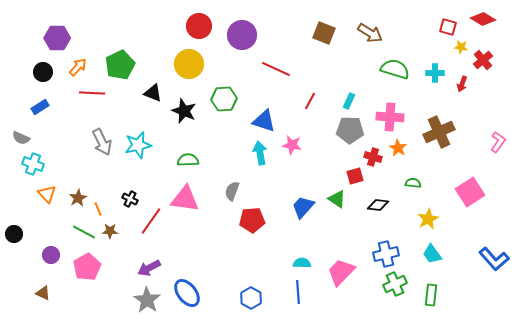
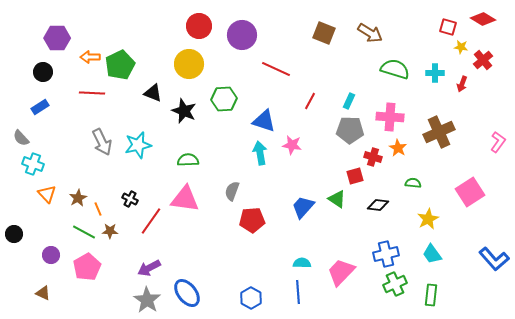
orange arrow at (78, 67): moved 12 px right, 10 px up; rotated 132 degrees counterclockwise
gray semicircle at (21, 138): rotated 24 degrees clockwise
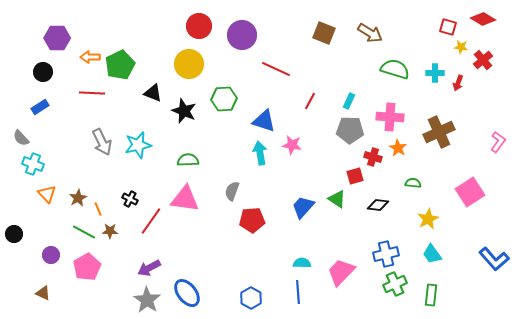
red arrow at (462, 84): moved 4 px left, 1 px up
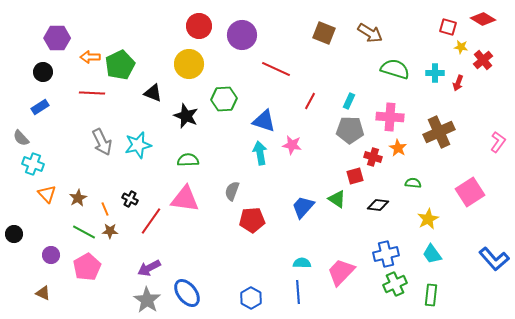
black star at (184, 111): moved 2 px right, 5 px down
orange line at (98, 209): moved 7 px right
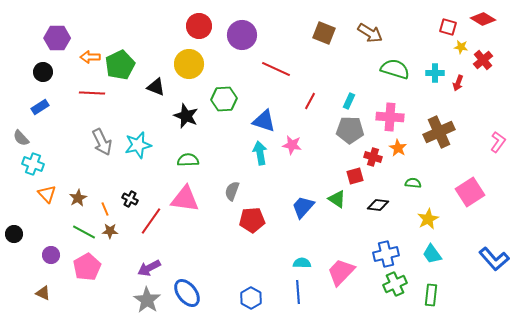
black triangle at (153, 93): moved 3 px right, 6 px up
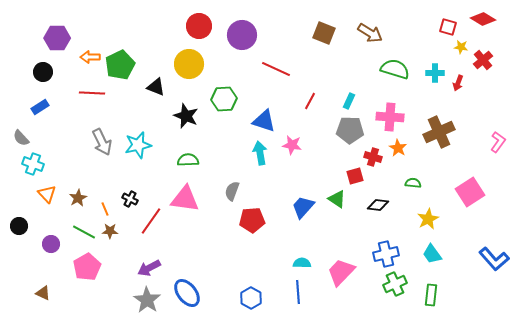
black circle at (14, 234): moved 5 px right, 8 px up
purple circle at (51, 255): moved 11 px up
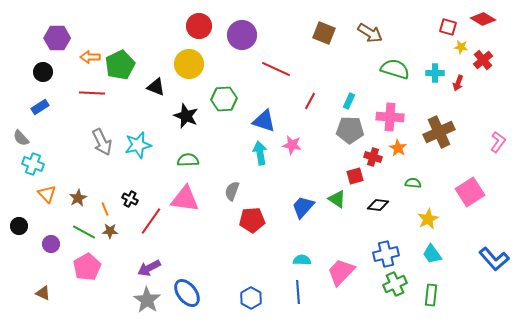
cyan semicircle at (302, 263): moved 3 px up
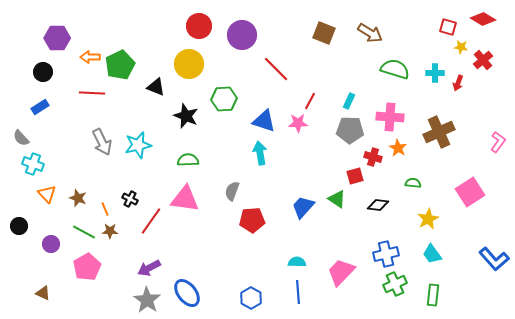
red line at (276, 69): rotated 20 degrees clockwise
pink star at (292, 145): moved 6 px right, 22 px up; rotated 12 degrees counterclockwise
brown star at (78, 198): rotated 24 degrees counterclockwise
cyan semicircle at (302, 260): moved 5 px left, 2 px down
green rectangle at (431, 295): moved 2 px right
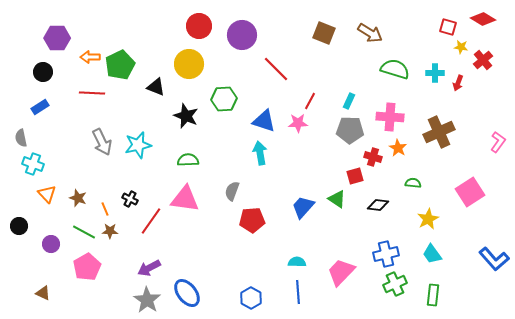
gray semicircle at (21, 138): rotated 30 degrees clockwise
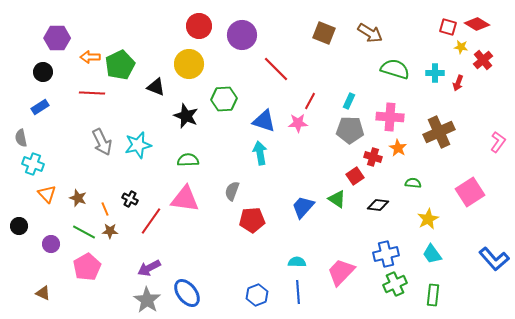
red diamond at (483, 19): moved 6 px left, 5 px down
red square at (355, 176): rotated 18 degrees counterclockwise
blue hexagon at (251, 298): moved 6 px right, 3 px up; rotated 10 degrees clockwise
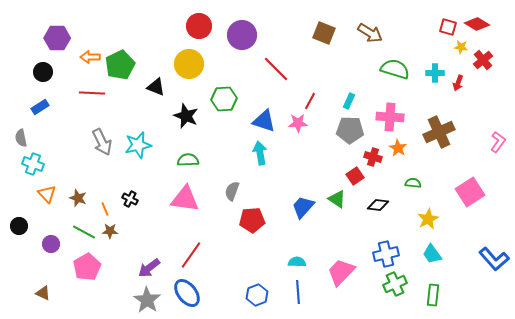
red line at (151, 221): moved 40 px right, 34 px down
purple arrow at (149, 268): rotated 10 degrees counterclockwise
